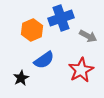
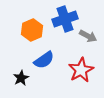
blue cross: moved 4 px right, 1 px down
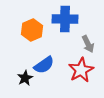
blue cross: rotated 20 degrees clockwise
gray arrow: moved 8 px down; rotated 36 degrees clockwise
blue semicircle: moved 5 px down
black star: moved 4 px right
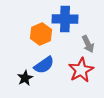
orange hexagon: moved 9 px right, 4 px down
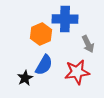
blue semicircle: rotated 25 degrees counterclockwise
red star: moved 4 px left, 2 px down; rotated 20 degrees clockwise
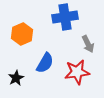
blue cross: moved 2 px up; rotated 10 degrees counterclockwise
orange hexagon: moved 19 px left
blue semicircle: moved 1 px right, 2 px up
black star: moved 9 px left
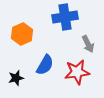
blue semicircle: moved 2 px down
black star: rotated 14 degrees clockwise
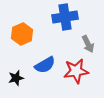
blue semicircle: rotated 30 degrees clockwise
red star: moved 1 px left, 1 px up
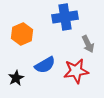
black star: rotated 14 degrees counterclockwise
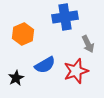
orange hexagon: moved 1 px right
red star: rotated 10 degrees counterclockwise
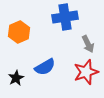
orange hexagon: moved 4 px left, 2 px up
blue semicircle: moved 2 px down
red star: moved 10 px right, 1 px down
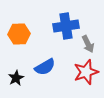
blue cross: moved 1 px right, 9 px down
orange hexagon: moved 2 px down; rotated 20 degrees clockwise
